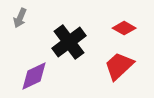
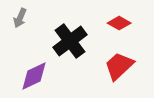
red diamond: moved 5 px left, 5 px up
black cross: moved 1 px right, 1 px up
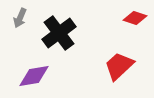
red diamond: moved 16 px right, 5 px up; rotated 10 degrees counterclockwise
black cross: moved 11 px left, 8 px up
purple diamond: rotated 16 degrees clockwise
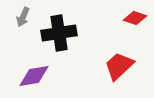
gray arrow: moved 3 px right, 1 px up
black cross: rotated 28 degrees clockwise
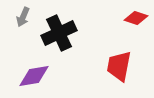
red diamond: moved 1 px right
black cross: rotated 16 degrees counterclockwise
red trapezoid: rotated 36 degrees counterclockwise
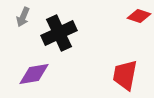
red diamond: moved 3 px right, 2 px up
red trapezoid: moved 6 px right, 9 px down
purple diamond: moved 2 px up
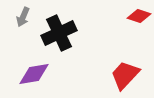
red trapezoid: rotated 32 degrees clockwise
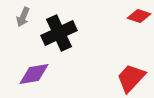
red trapezoid: moved 6 px right, 3 px down
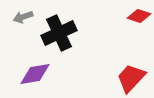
gray arrow: rotated 48 degrees clockwise
purple diamond: moved 1 px right
